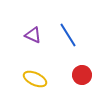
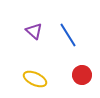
purple triangle: moved 1 px right, 4 px up; rotated 18 degrees clockwise
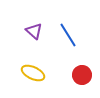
yellow ellipse: moved 2 px left, 6 px up
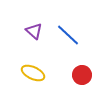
blue line: rotated 15 degrees counterclockwise
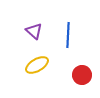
blue line: rotated 50 degrees clockwise
yellow ellipse: moved 4 px right, 8 px up; rotated 55 degrees counterclockwise
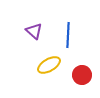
yellow ellipse: moved 12 px right
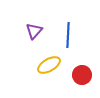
purple triangle: rotated 30 degrees clockwise
